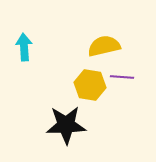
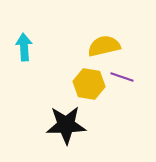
purple line: rotated 15 degrees clockwise
yellow hexagon: moved 1 px left, 1 px up
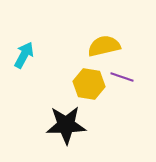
cyan arrow: moved 8 px down; rotated 32 degrees clockwise
